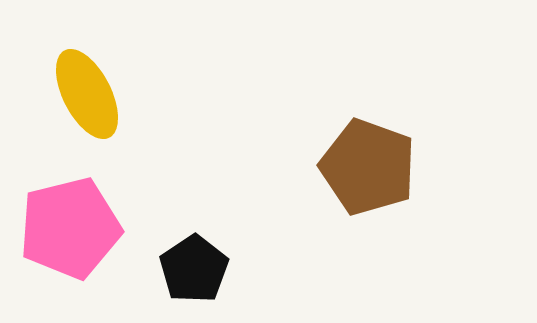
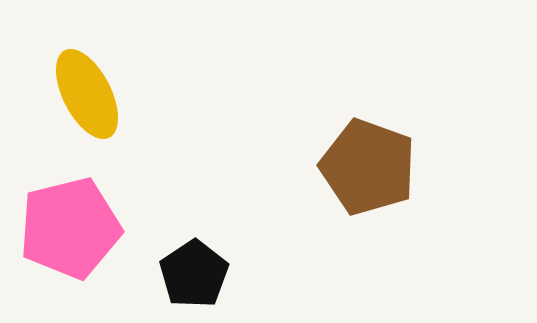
black pentagon: moved 5 px down
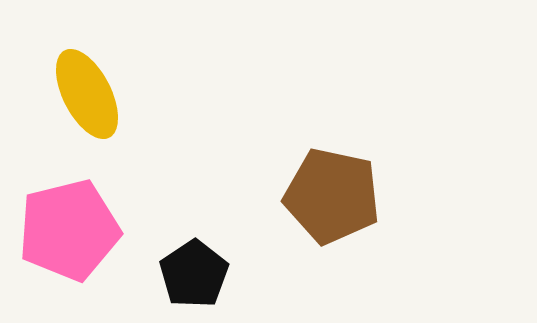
brown pentagon: moved 36 px left, 29 px down; rotated 8 degrees counterclockwise
pink pentagon: moved 1 px left, 2 px down
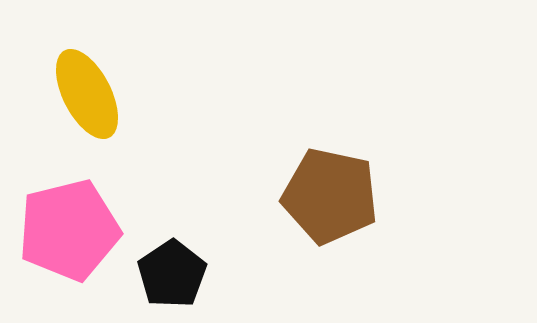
brown pentagon: moved 2 px left
black pentagon: moved 22 px left
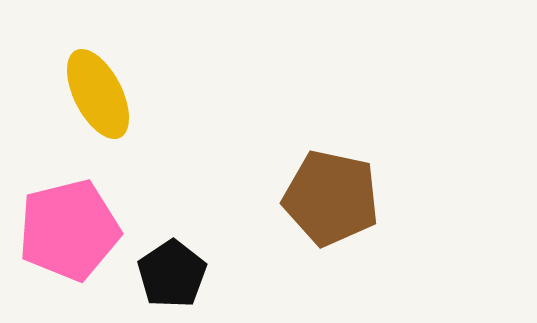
yellow ellipse: moved 11 px right
brown pentagon: moved 1 px right, 2 px down
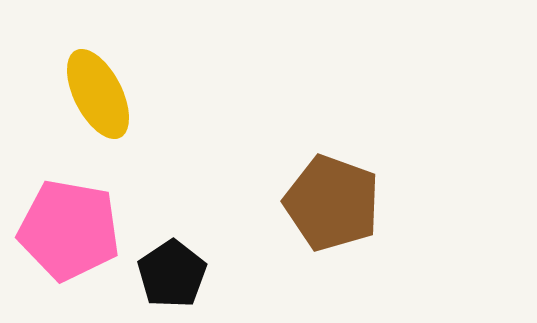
brown pentagon: moved 1 px right, 5 px down; rotated 8 degrees clockwise
pink pentagon: rotated 24 degrees clockwise
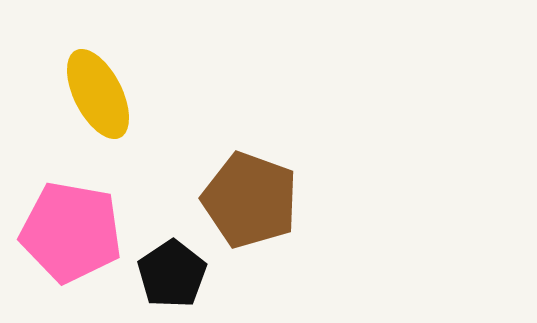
brown pentagon: moved 82 px left, 3 px up
pink pentagon: moved 2 px right, 2 px down
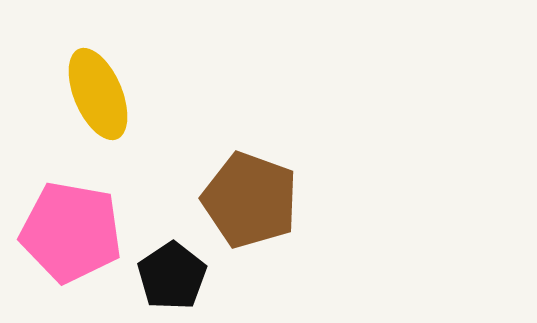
yellow ellipse: rotated 4 degrees clockwise
black pentagon: moved 2 px down
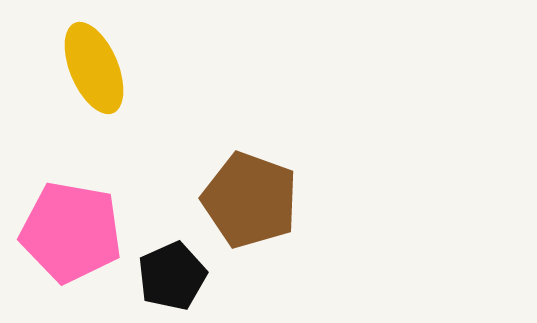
yellow ellipse: moved 4 px left, 26 px up
black pentagon: rotated 10 degrees clockwise
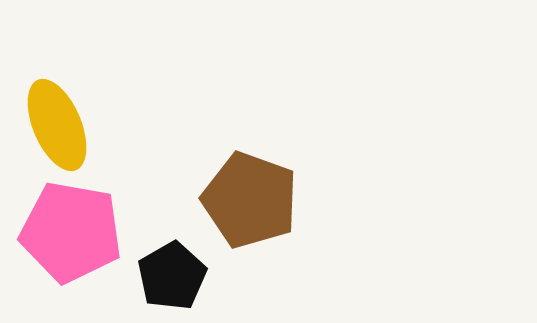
yellow ellipse: moved 37 px left, 57 px down
black pentagon: rotated 6 degrees counterclockwise
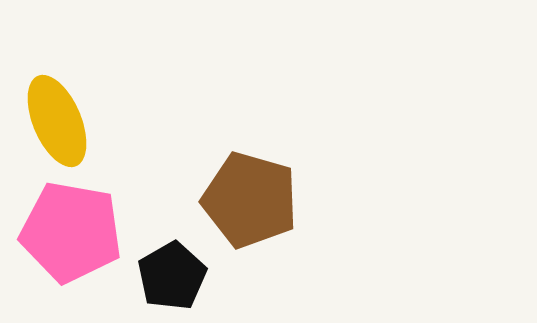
yellow ellipse: moved 4 px up
brown pentagon: rotated 4 degrees counterclockwise
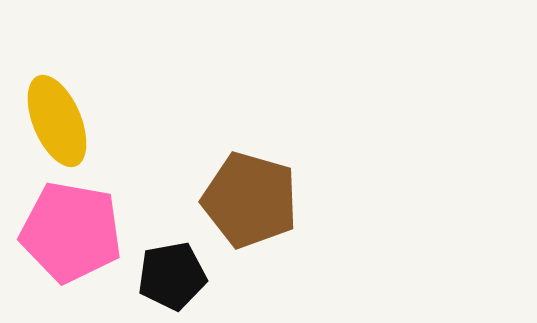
black pentagon: rotated 20 degrees clockwise
